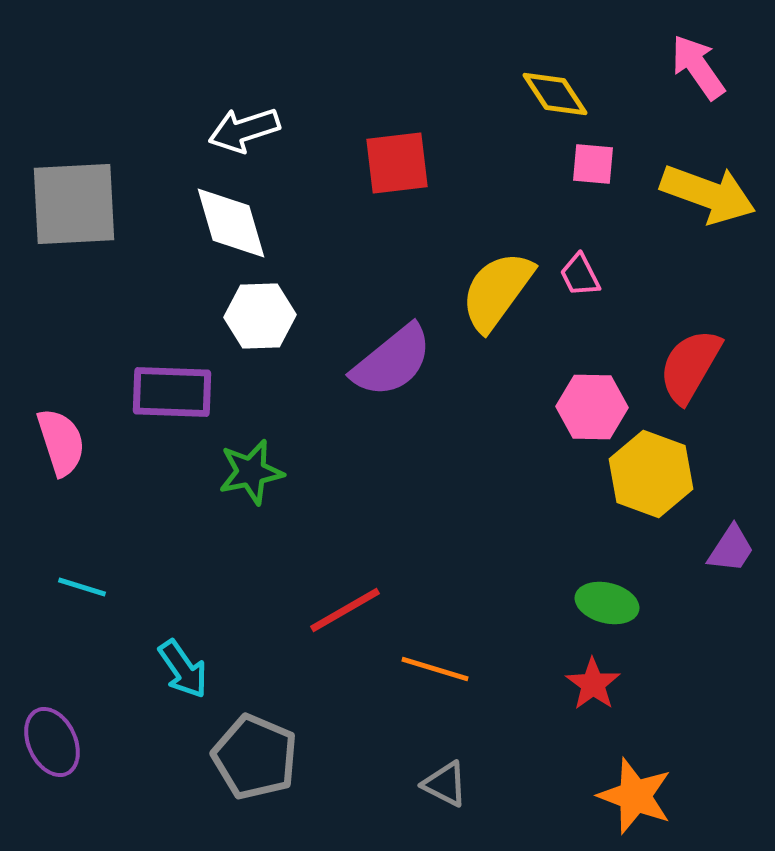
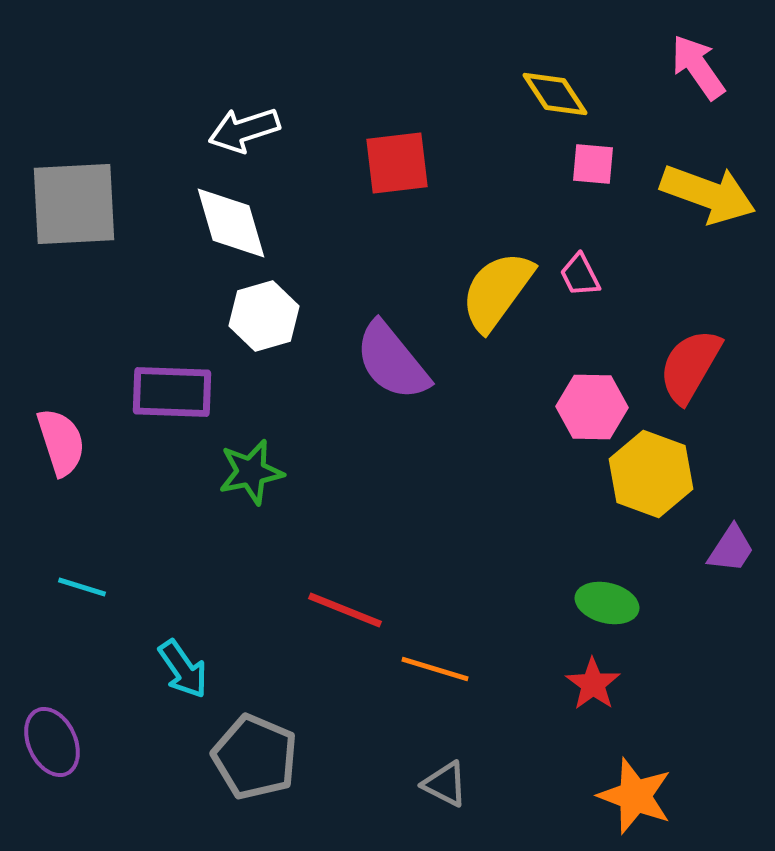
white hexagon: moved 4 px right; rotated 14 degrees counterclockwise
purple semicircle: rotated 90 degrees clockwise
red line: rotated 52 degrees clockwise
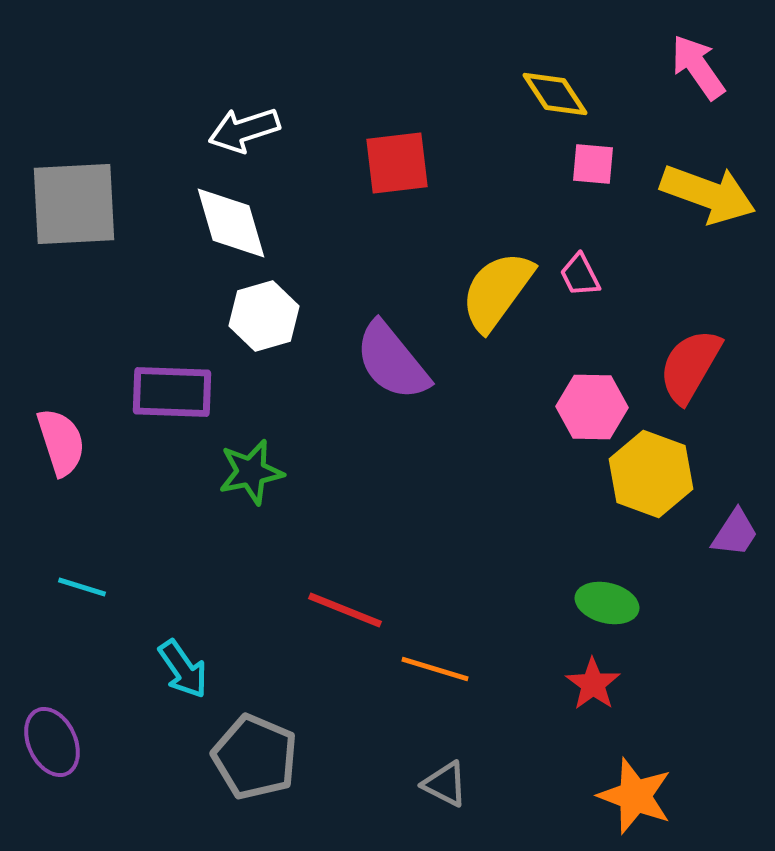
purple trapezoid: moved 4 px right, 16 px up
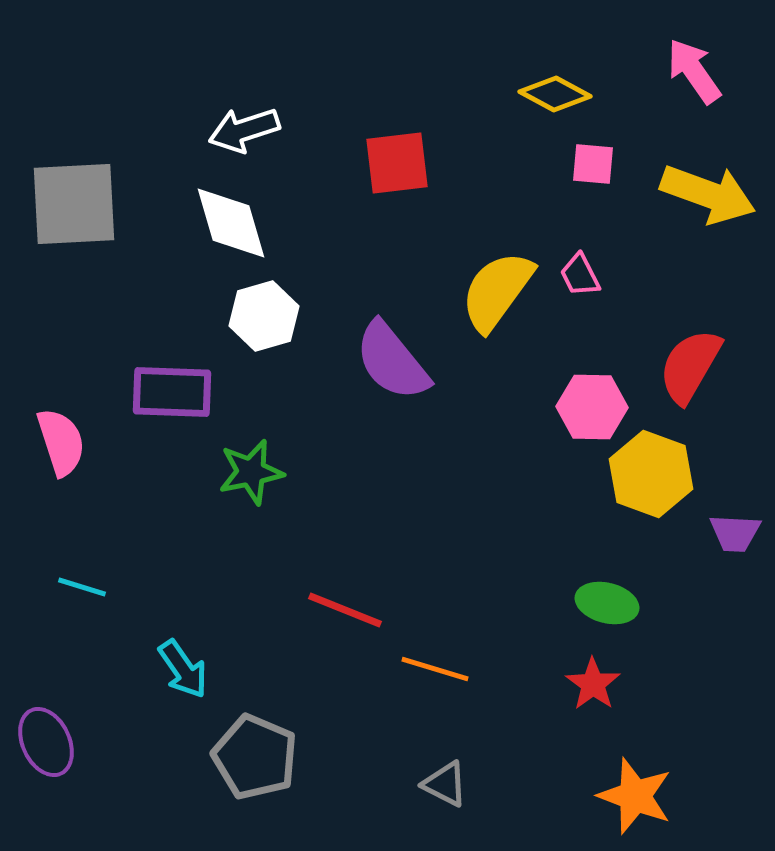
pink arrow: moved 4 px left, 4 px down
yellow diamond: rotated 28 degrees counterclockwise
purple trapezoid: rotated 60 degrees clockwise
purple ellipse: moved 6 px left
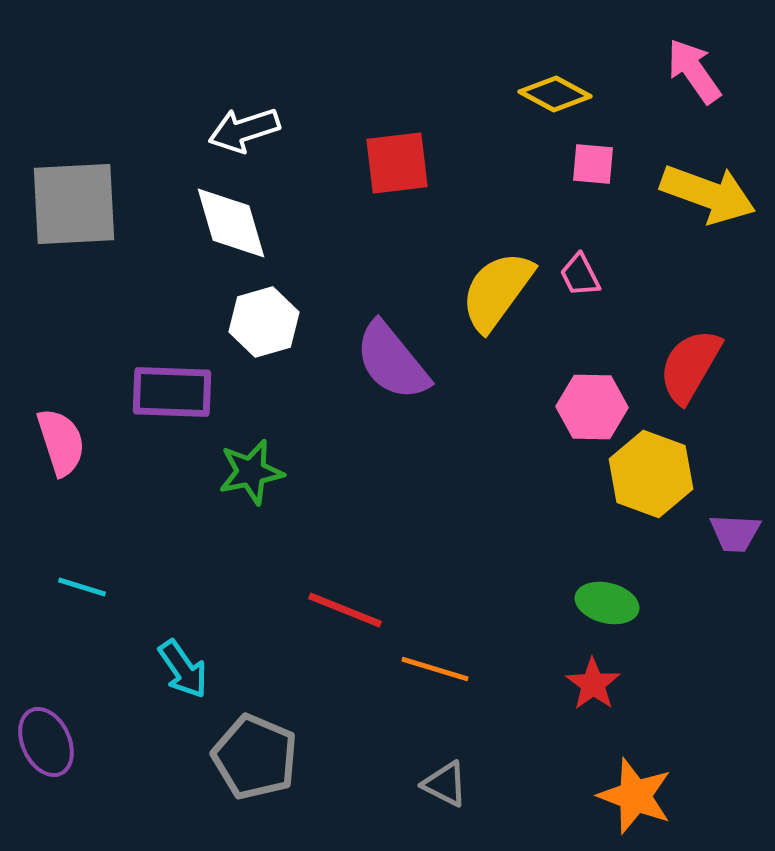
white hexagon: moved 6 px down
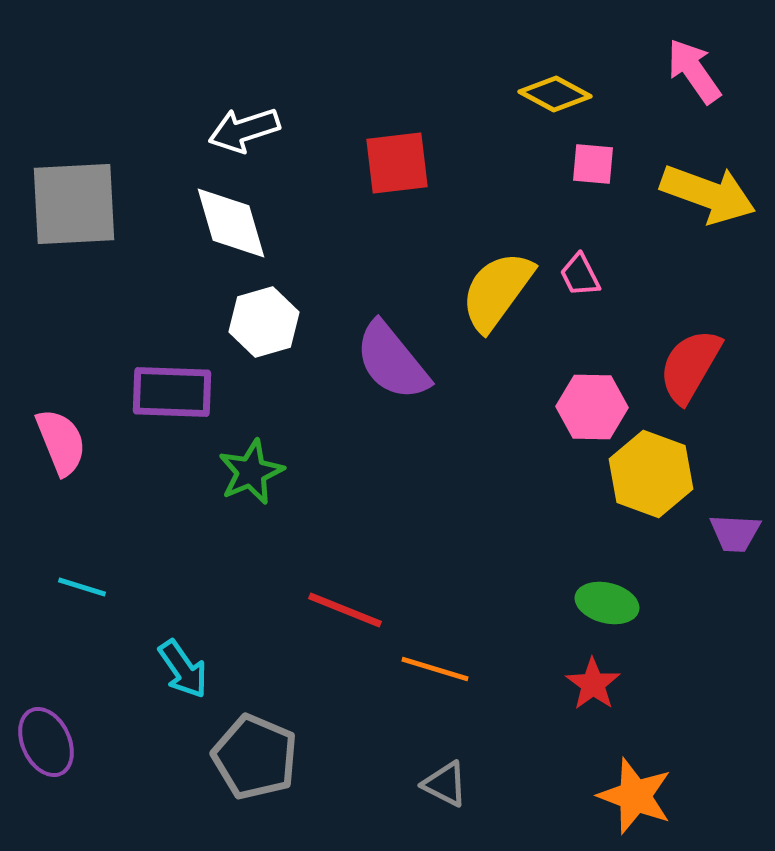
pink semicircle: rotated 4 degrees counterclockwise
green star: rotated 12 degrees counterclockwise
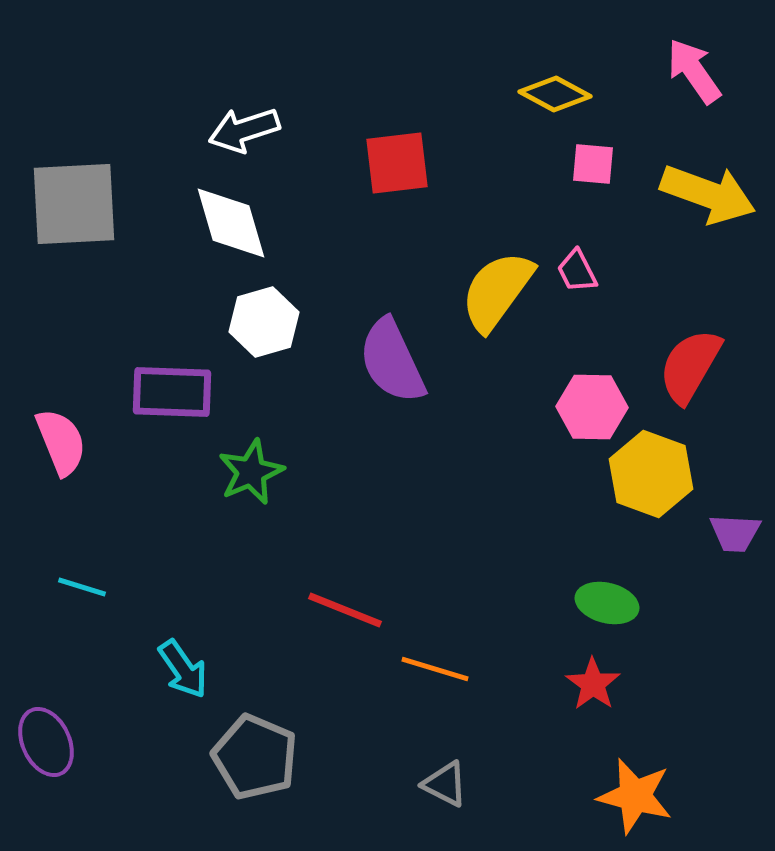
pink trapezoid: moved 3 px left, 4 px up
purple semicircle: rotated 14 degrees clockwise
orange star: rotated 6 degrees counterclockwise
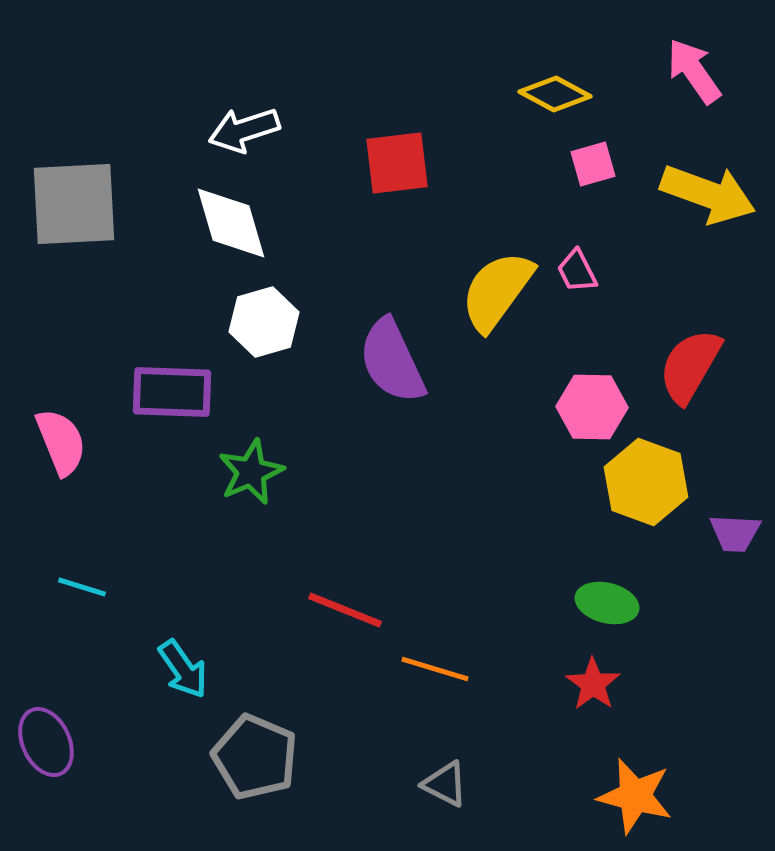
pink square: rotated 21 degrees counterclockwise
yellow hexagon: moved 5 px left, 8 px down
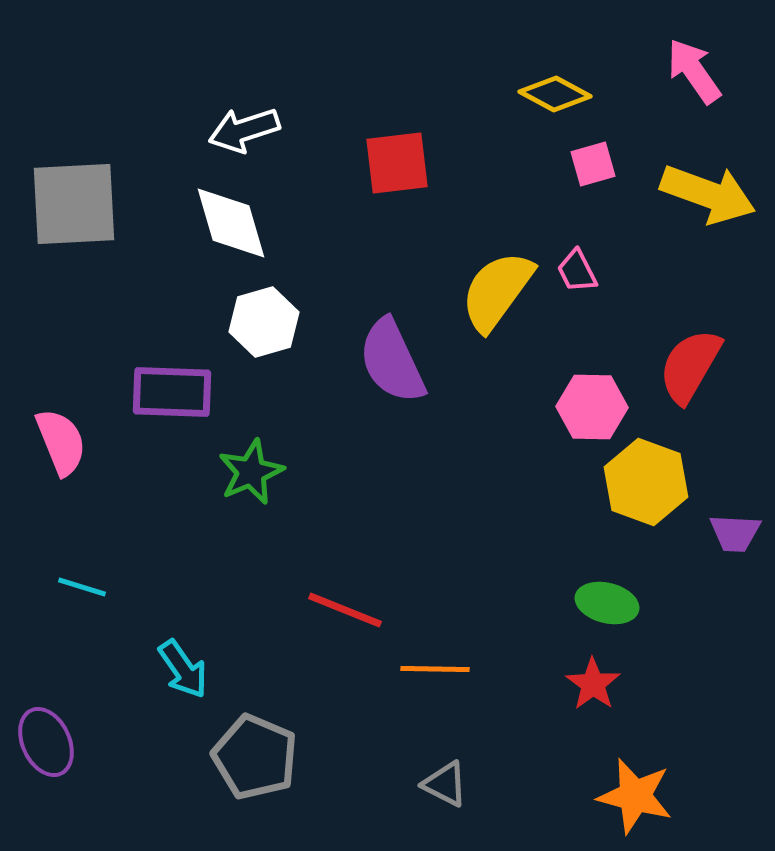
orange line: rotated 16 degrees counterclockwise
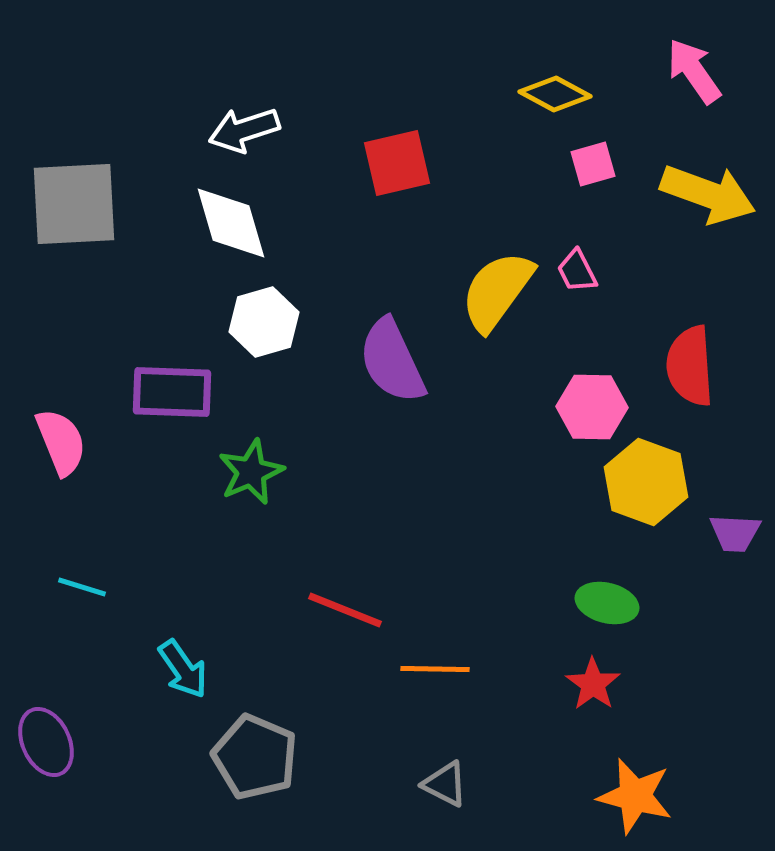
red square: rotated 6 degrees counterclockwise
red semicircle: rotated 34 degrees counterclockwise
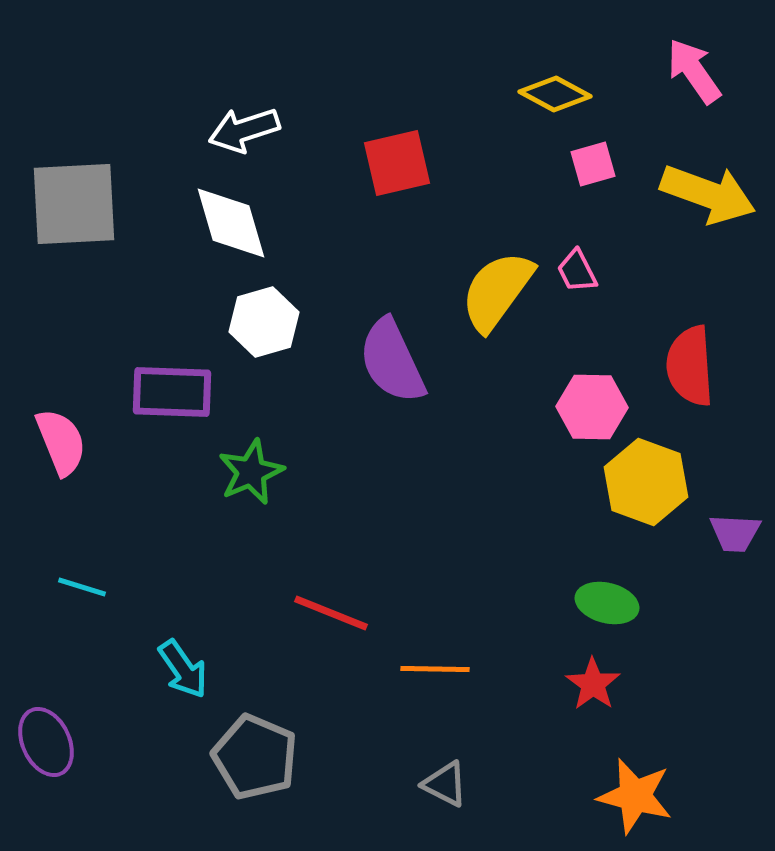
red line: moved 14 px left, 3 px down
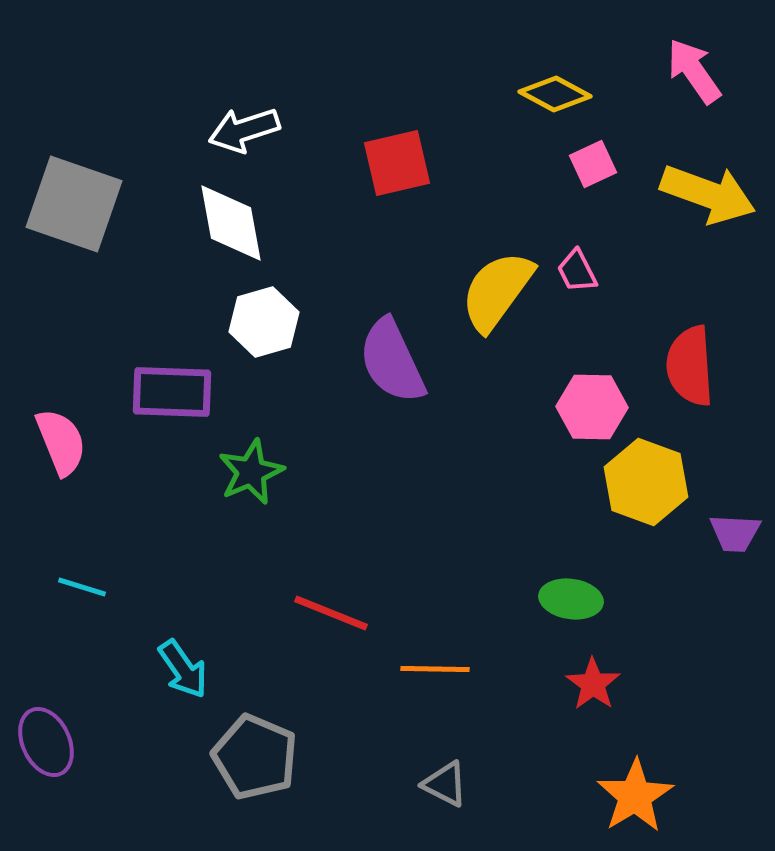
pink square: rotated 9 degrees counterclockwise
gray square: rotated 22 degrees clockwise
white diamond: rotated 6 degrees clockwise
green ellipse: moved 36 px left, 4 px up; rotated 6 degrees counterclockwise
orange star: rotated 26 degrees clockwise
